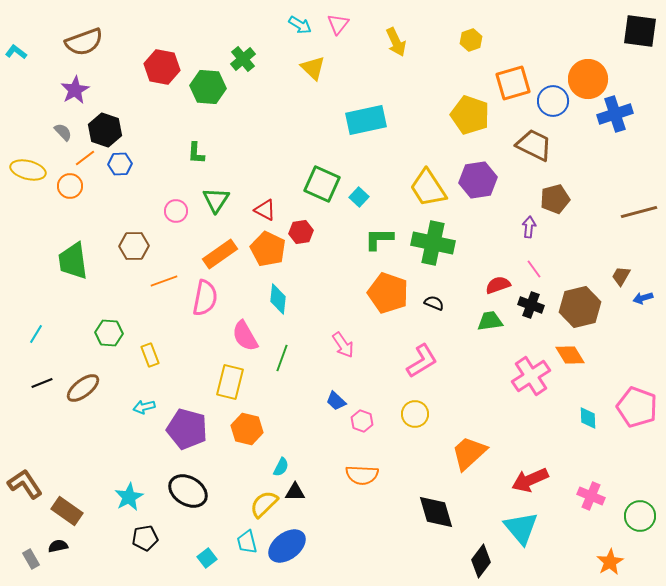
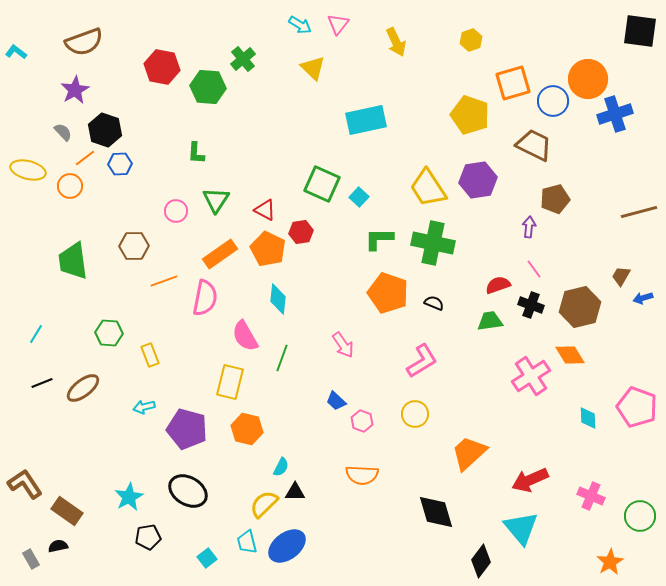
black pentagon at (145, 538): moved 3 px right, 1 px up
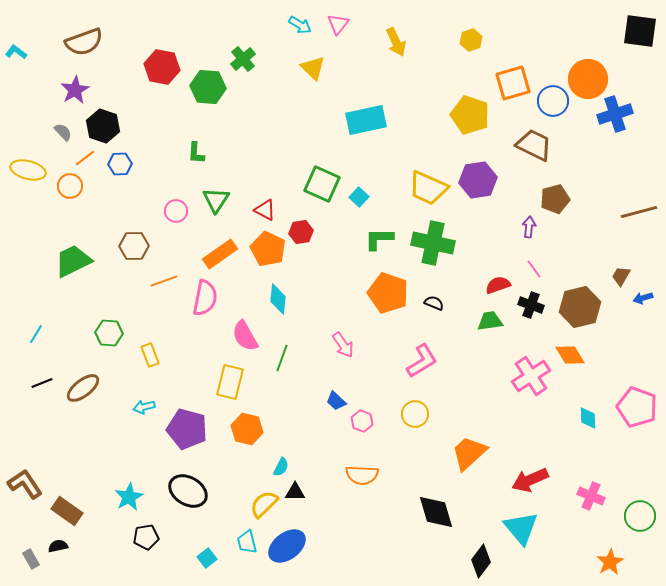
black hexagon at (105, 130): moved 2 px left, 4 px up
yellow trapezoid at (428, 188): rotated 33 degrees counterclockwise
green trapezoid at (73, 261): rotated 72 degrees clockwise
black pentagon at (148, 537): moved 2 px left
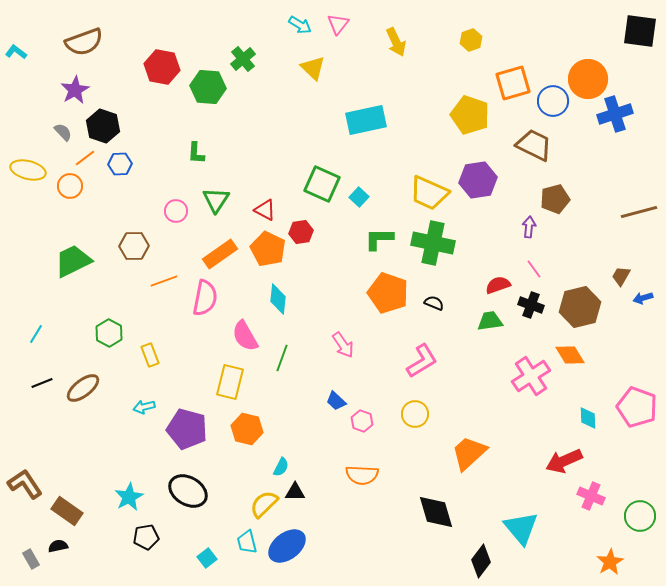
yellow trapezoid at (428, 188): moved 1 px right, 5 px down
green hexagon at (109, 333): rotated 24 degrees clockwise
red arrow at (530, 480): moved 34 px right, 19 px up
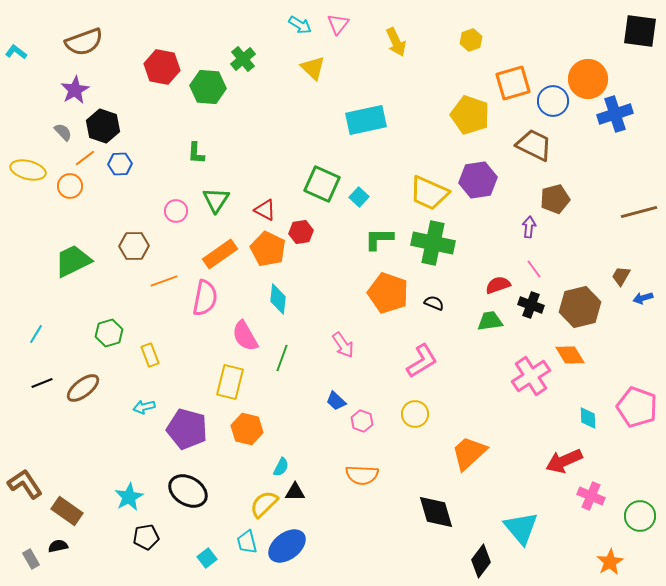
green hexagon at (109, 333): rotated 16 degrees clockwise
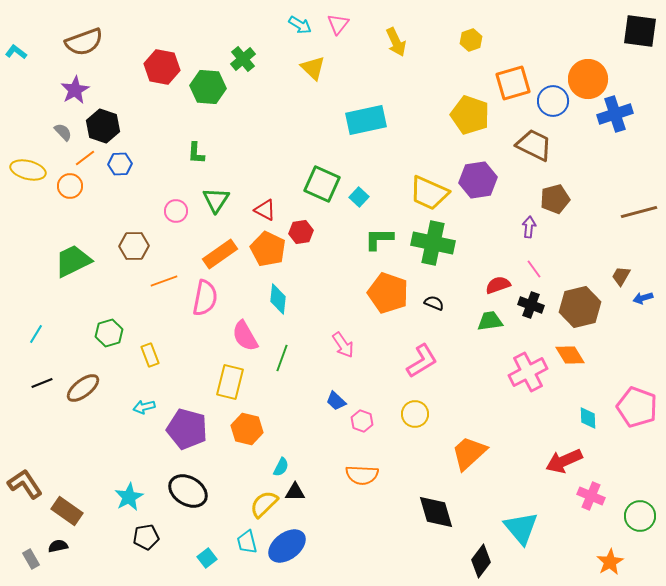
pink cross at (531, 376): moved 3 px left, 4 px up; rotated 6 degrees clockwise
